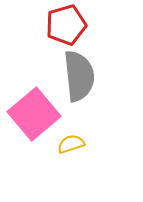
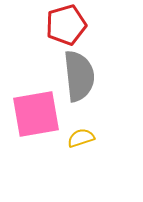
pink square: moved 2 px right; rotated 30 degrees clockwise
yellow semicircle: moved 10 px right, 6 px up
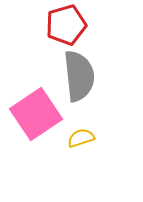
pink square: rotated 24 degrees counterclockwise
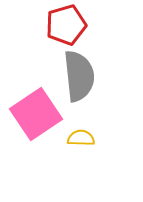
yellow semicircle: rotated 20 degrees clockwise
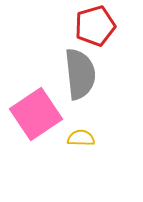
red pentagon: moved 29 px right, 1 px down
gray semicircle: moved 1 px right, 2 px up
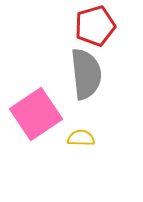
gray semicircle: moved 6 px right
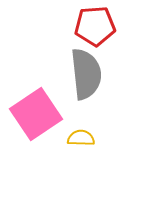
red pentagon: rotated 12 degrees clockwise
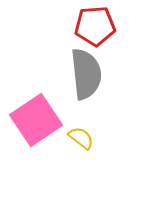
pink square: moved 6 px down
yellow semicircle: rotated 36 degrees clockwise
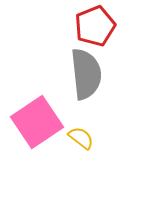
red pentagon: rotated 18 degrees counterclockwise
pink square: moved 1 px right, 2 px down
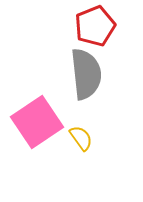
yellow semicircle: rotated 16 degrees clockwise
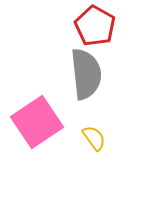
red pentagon: rotated 21 degrees counterclockwise
yellow semicircle: moved 13 px right
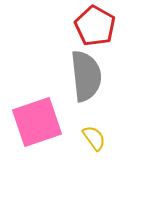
gray semicircle: moved 2 px down
pink square: rotated 15 degrees clockwise
